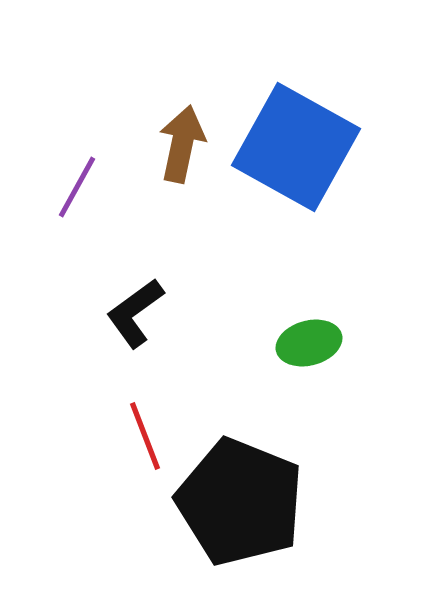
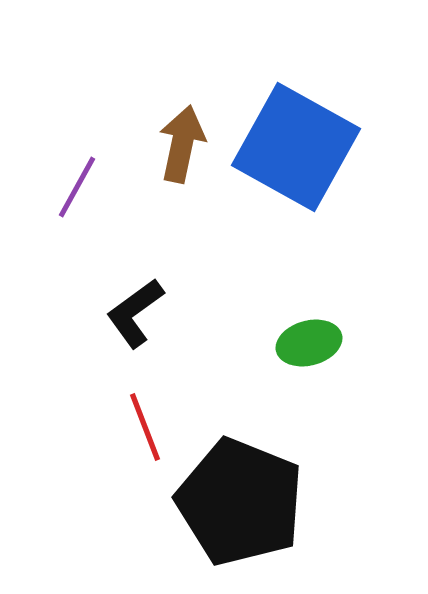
red line: moved 9 px up
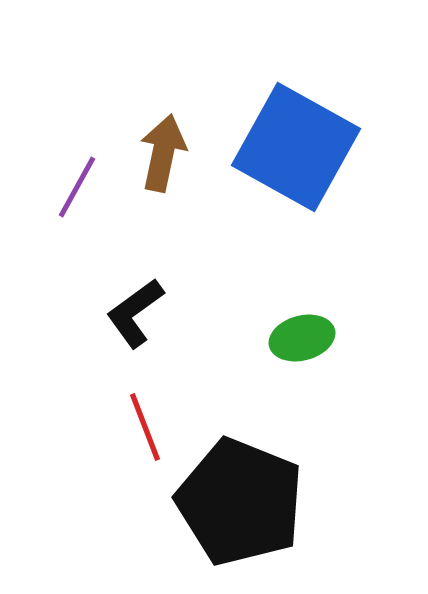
brown arrow: moved 19 px left, 9 px down
green ellipse: moved 7 px left, 5 px up
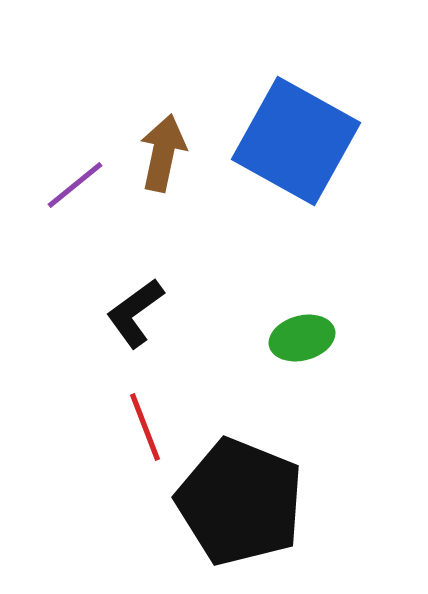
blue square: moved 6 px up
purple line: moved 2 px left, 2 px up; rotated 22 degrees clockwise
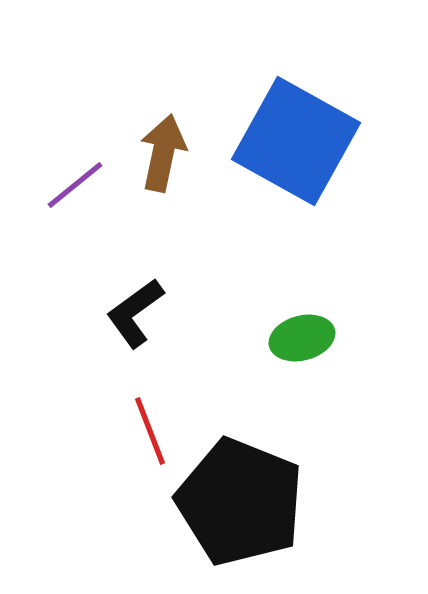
red line: moved 5 px right, 4 px down
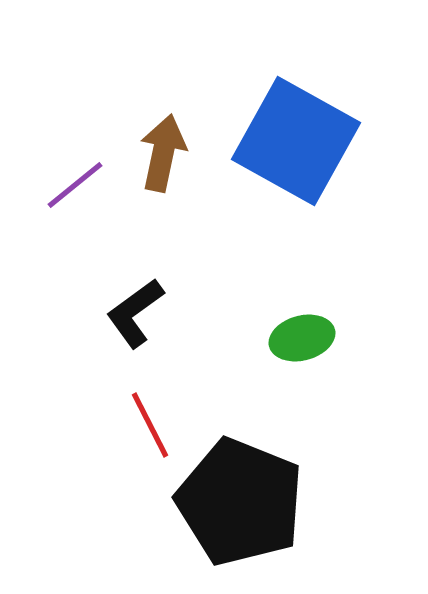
red line: moved 6 px up; rotated 6 degrees counterclockwise
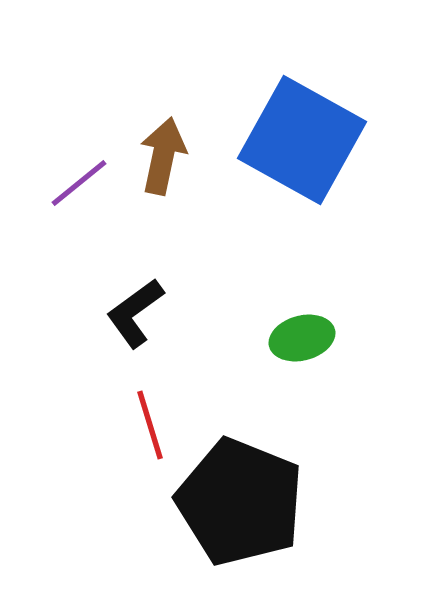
blue square: moved 6 px right, 1 px up
brown arrow: moved 3 px down
purple line: moved 4 px right, 2 px up
red line: rotated 10 degrees clockwise
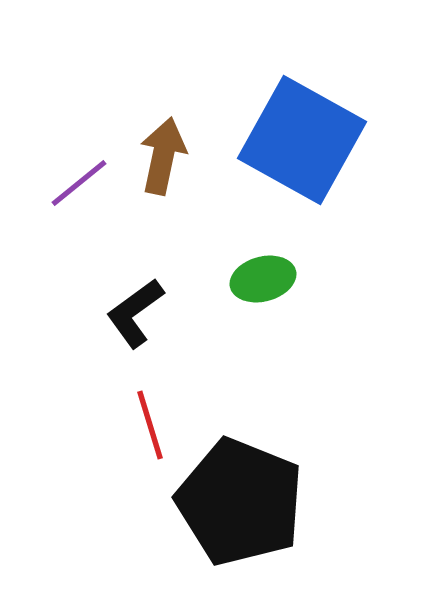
green ellipse: moved 39 px left, 59 px up
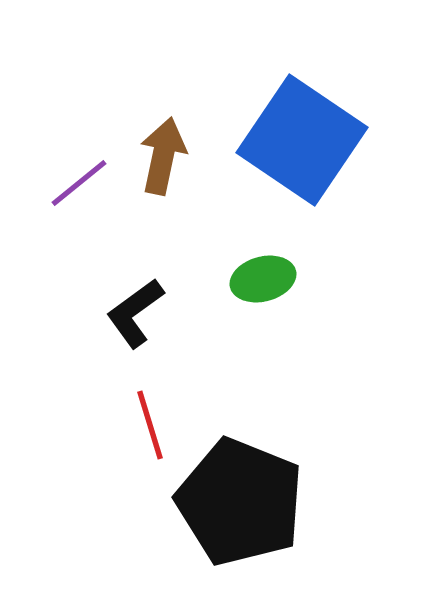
blue square: rotated 5 degrees clockwise
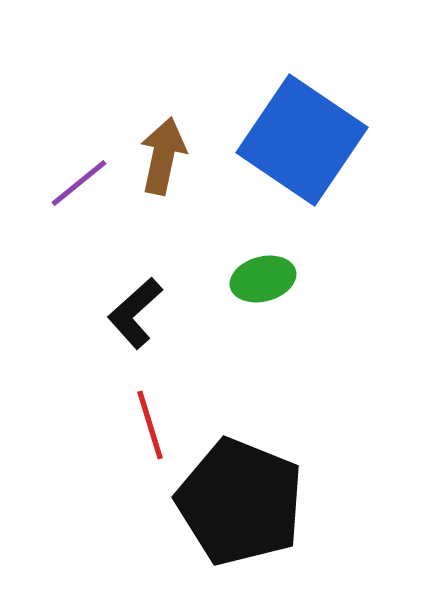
black L-shape: rotated 6 degrees counterclockwise
